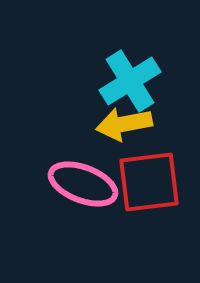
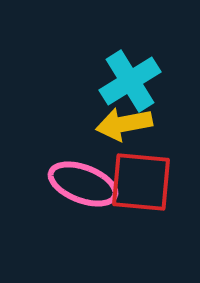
red square: moved 8 px left; rotated 12 degrees clockwise
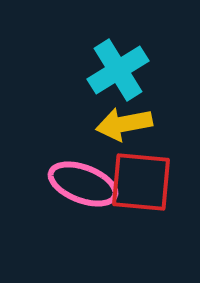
cyan cross: moved 12 px left, 11 px up
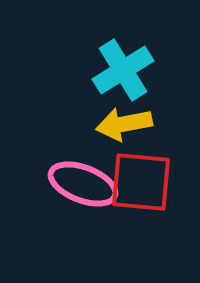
cyan cross: moved 5 px right
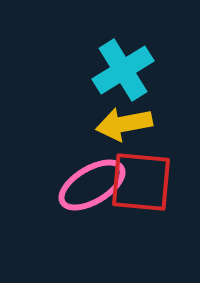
pink ellipse: moved 9 px right, 1 px down; rotated 52 degrees counterclockwise
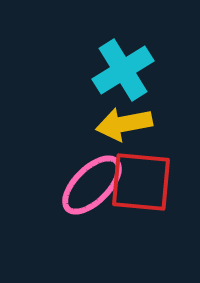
pink ellipse: rotated 14 degrees counterclockwise
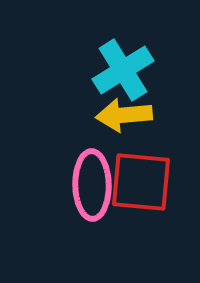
yellow arrow: moved 9 px up; rotated 6 degrees clockwise
pink ellipse: rotated 46 degrees counterclockwise
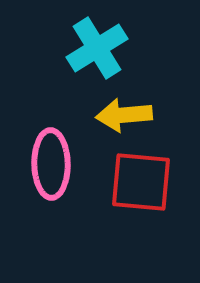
cyan cross: moved 26 px left, 22 px up
pink ellipse: moved 41 px left, 21 px up
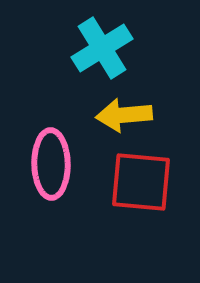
cyan cross: moved 5 px right
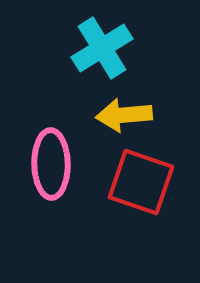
red square: rotated 14 degrees clockwise
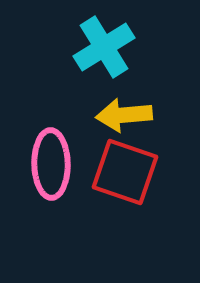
cyan cross: moved 2 px right, 1 px up
red square: moved 16 px left, 10 px up
